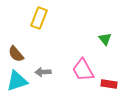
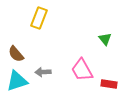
pink trapezoid: moved 1 px left
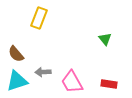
pink trapezoid: moved 10 px left, 12 px down
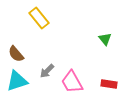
yellow rectangle: rotated 60 degrees counterclockwise
gray arrow: moved 4 px right, 1 px up; rotated 42 degrees counterclockwise
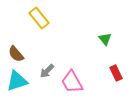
red rectangle: moved 7 px right, 11 px up; rotated 56 degrees clockwise
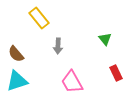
gray arrow: moved 11 px right, 25 px up; rotated 42 degrees counterclockwise
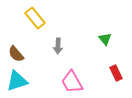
yellow rectangle: moved 4 px left
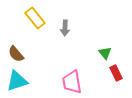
green triangle: moved 14 px down
gray arrow: moved 7 px right, 18 px up
pink trapezoid: rotated 20 degrees clockwise
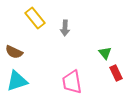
brown semicircle: moved 2 px left, 2 px up; rotated 24 degrees counterclockwise
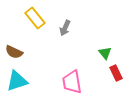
gray arrow: rotated 21 degrees clockwise
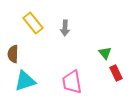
yellow rectangle: moved 2 px left, 5 px down
gray arrow: rotated 21 degrees counterclockwise
brown semicircle: moved 1 px left, 2 px down; rotated 66 degrees clockwise
cyan triangle: moved 8 px right
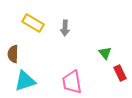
yellow rectangle: rotated 20 degrees counterclockwise
red rectangle: moved 4 px right
